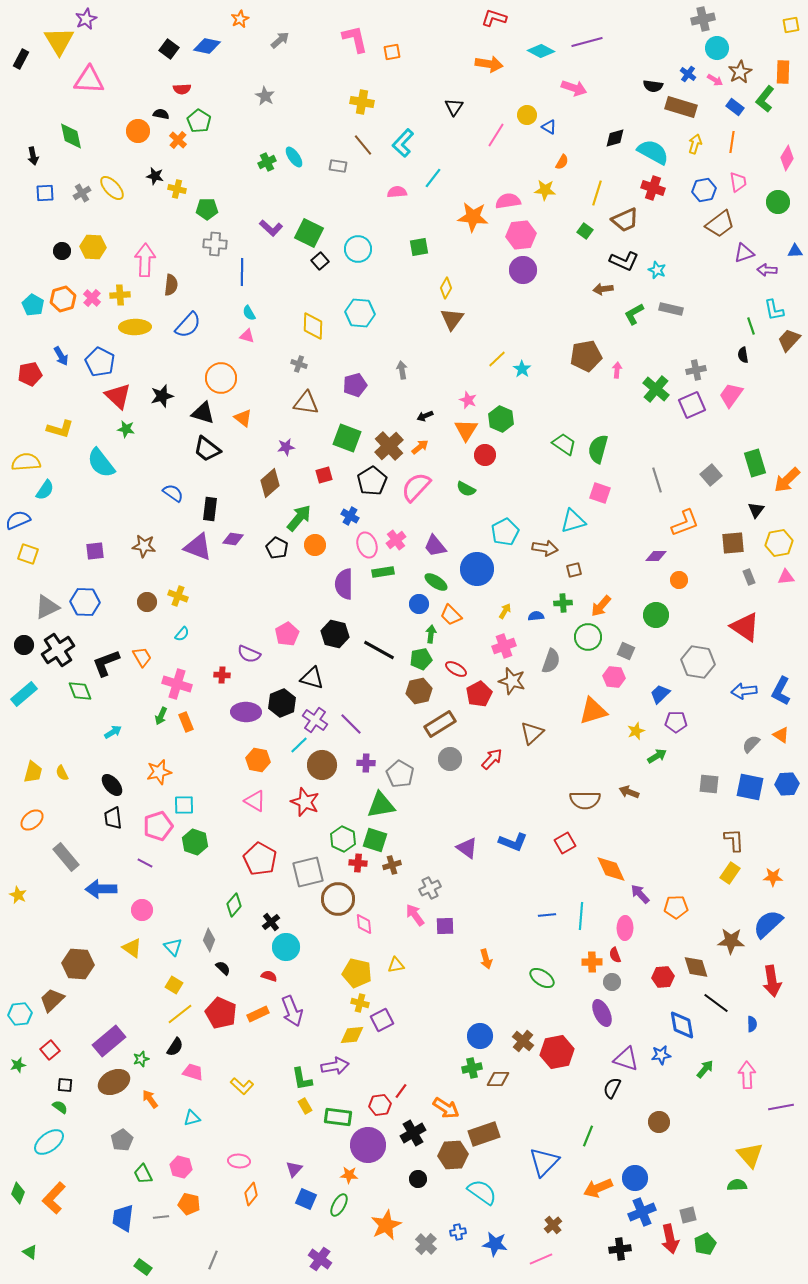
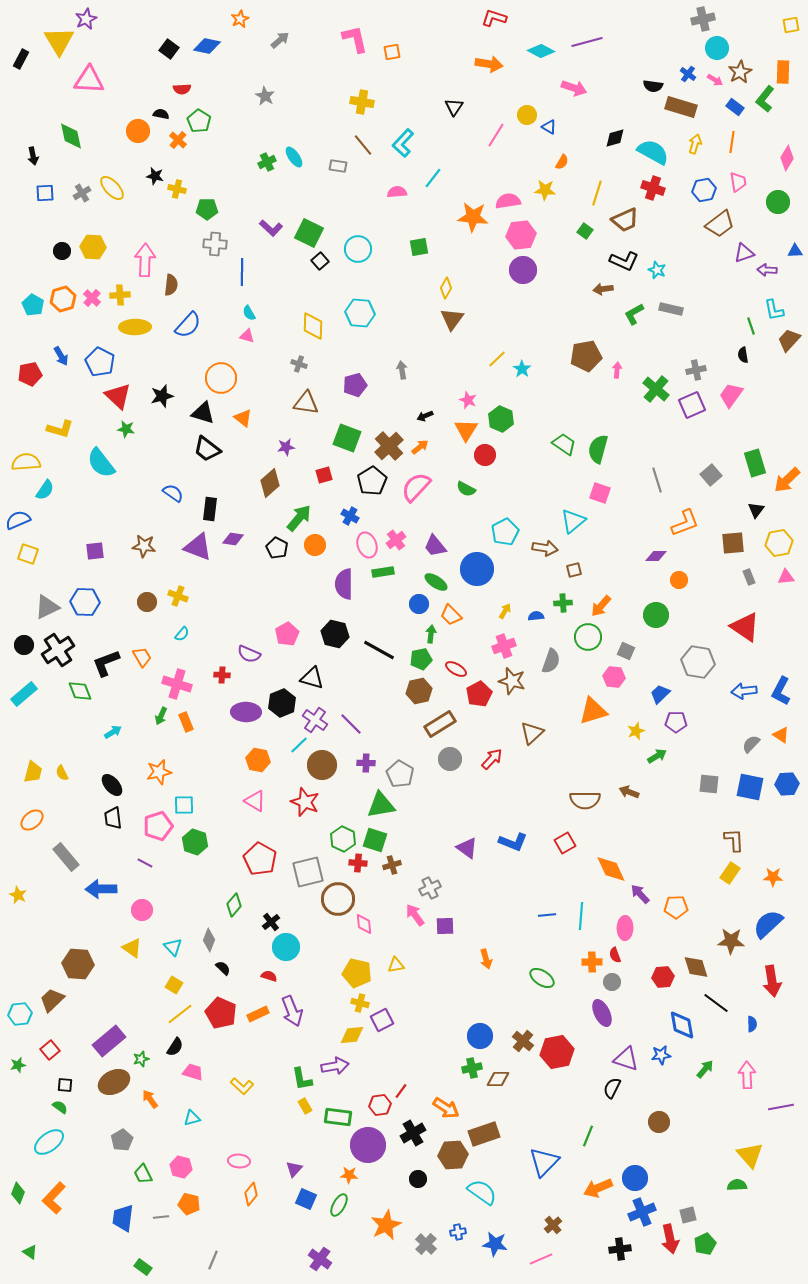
cyan triangle at (573, 521): rotated 24 degrees counterclockwise
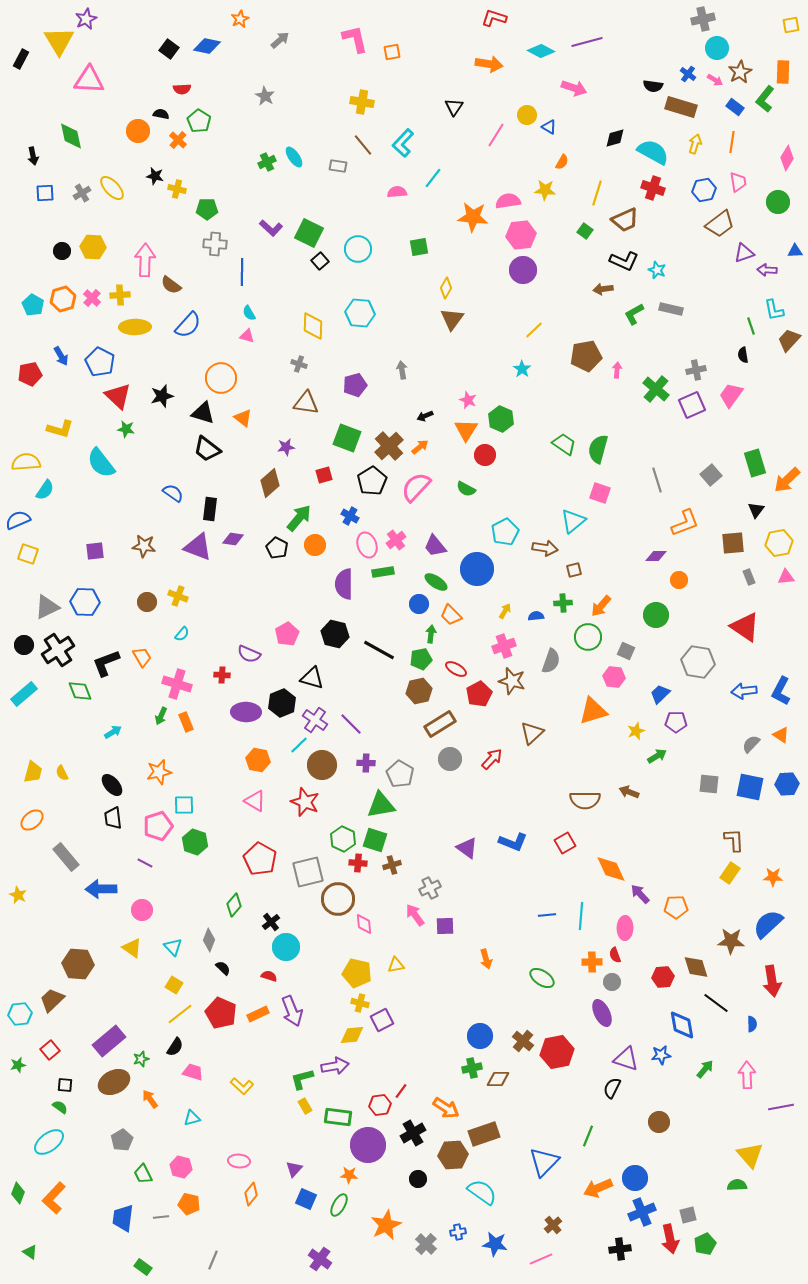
brown semicircle at (171, 285): rotated 120 degrees clockwise
yellow line at (497, 359): moved 37 px right, 29 px up
green L-shape at (302, 1079): rotated 85 degrees clockwise
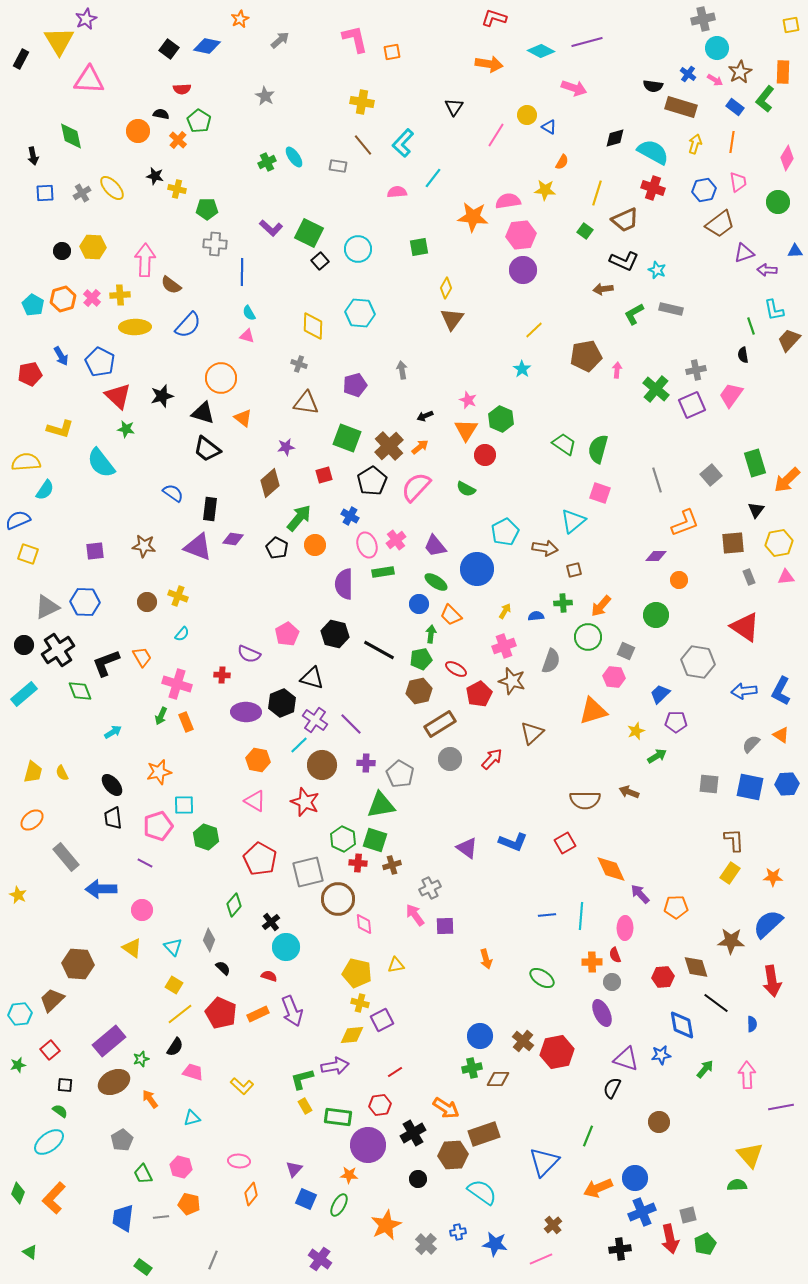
green hexagon at (195, 842): moved 11 px right, 5 px up
red line at (401, 1091): moved 6 px left, 19 px up; rotated 21 degrees clockwise
green semicircle at (60, 1107): moved 4 px down
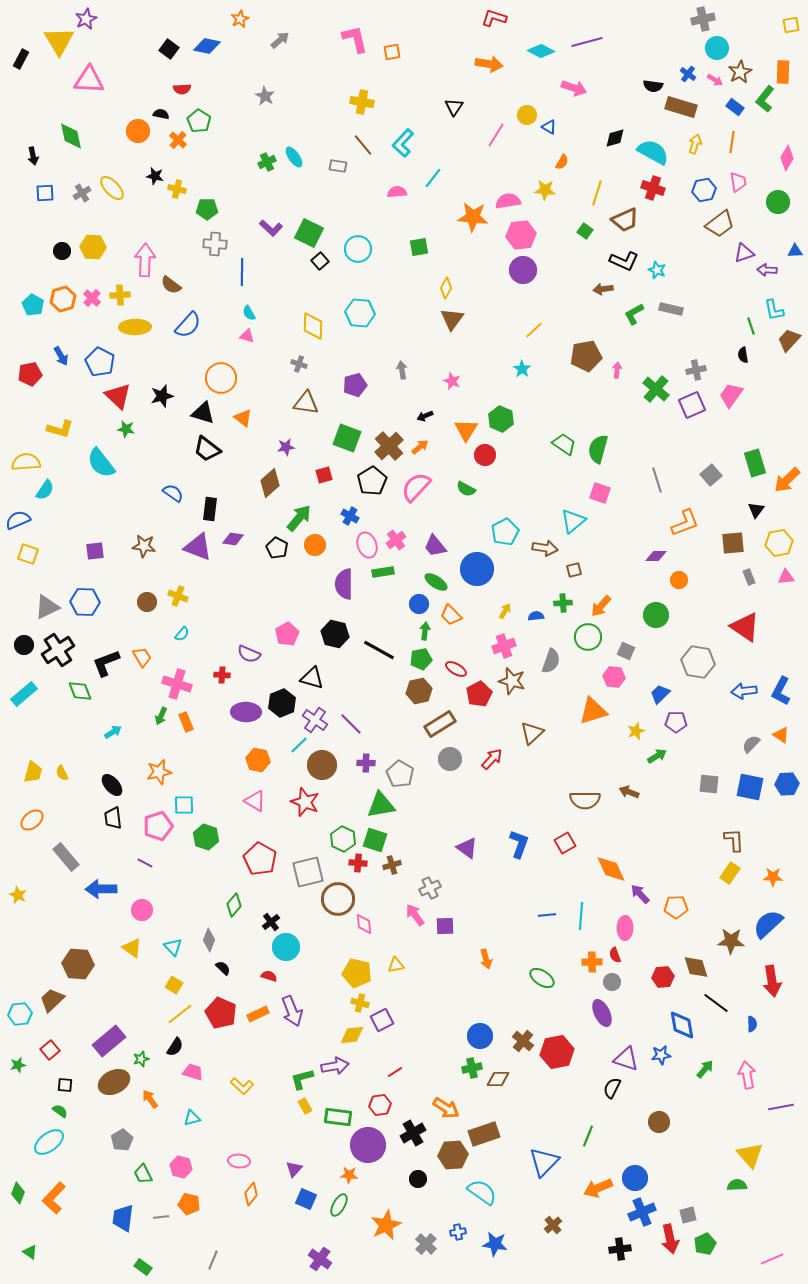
pink star at (468, 400): moved 16 px left, 19 px up
green arrow at (431, 634): moved 6 px left, 3 px up
blue L-shape at (513, 842): moved 6 px right, 2 px down; rotated 92 degrees counterclockwise
pink arrow at (747, 1075): rotated 8 degrees counterclockwise
pink line at (541, 1259): moved 231 px right
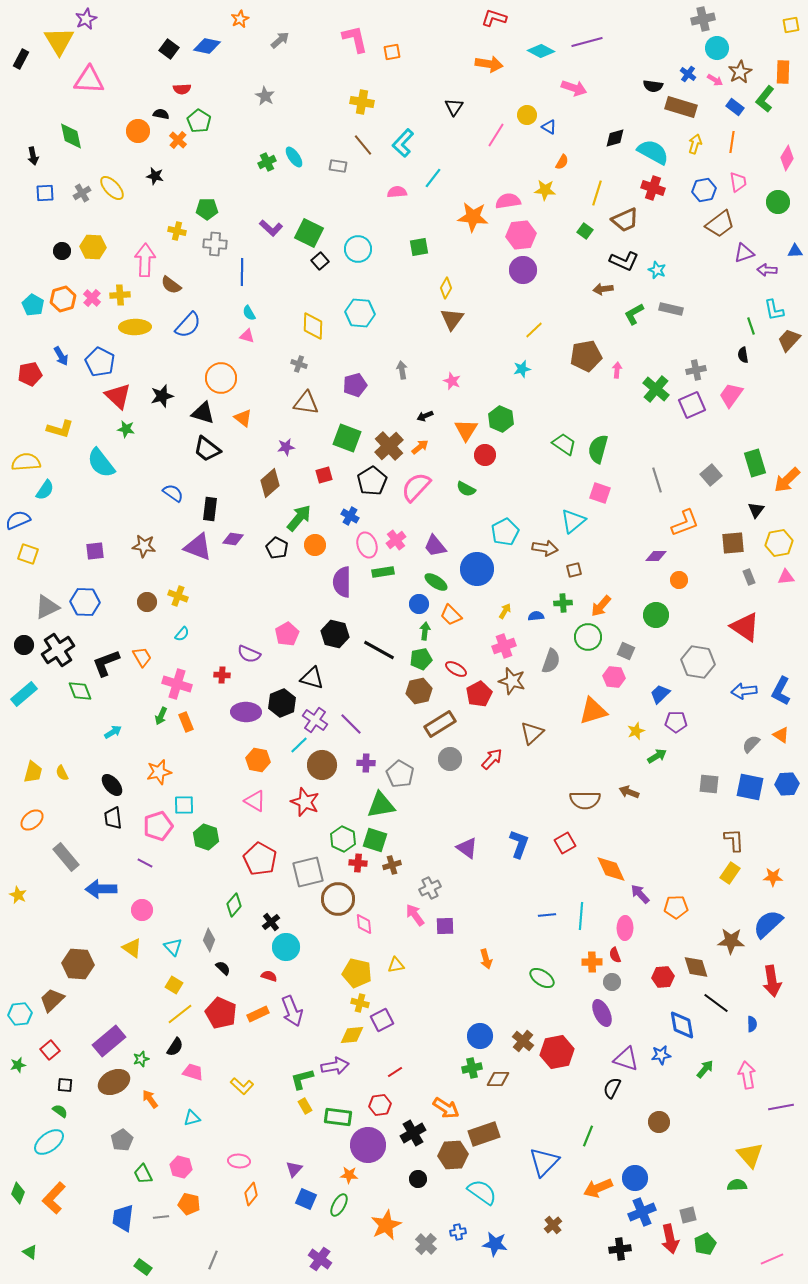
yellow cross at (177, 189): moved 42 px down
cyan star at (522, 369): rotated 24 degrees clockwise
purple semicircle at (344, 584): moved 2 px left, 2 px up
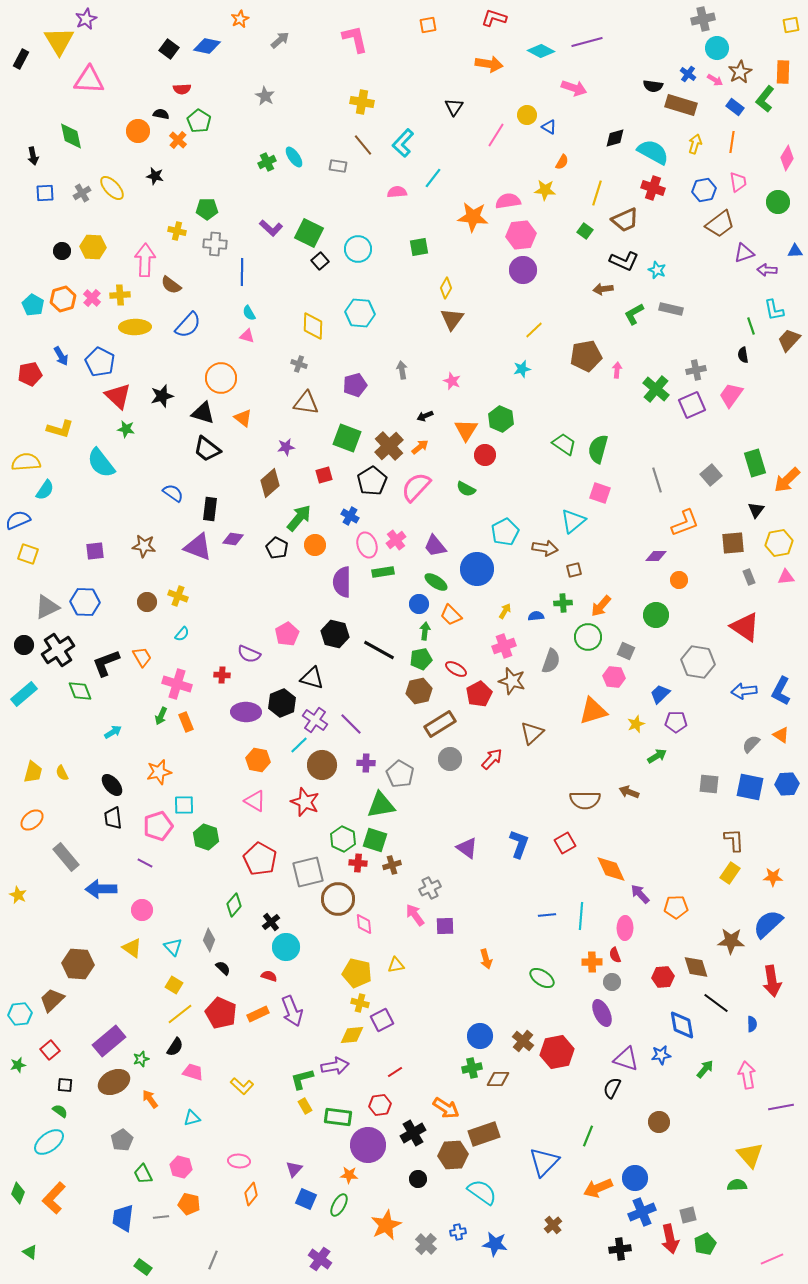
orange square at (392, 52): moved 36 px right, 27 px up
brown rectangle at (681, 107): moved 2 px up
yellow star at (636, 731): moved 7 px up
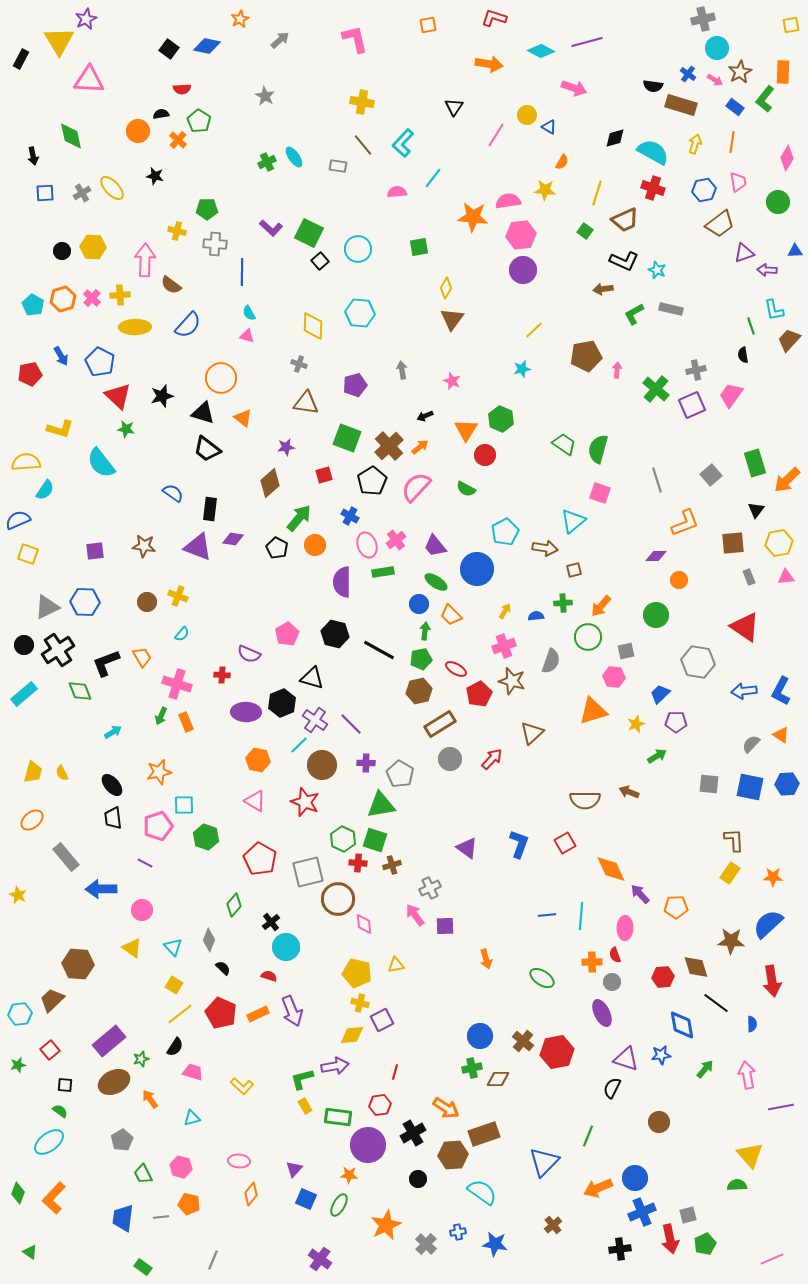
black semicircle at (161, 114): rotated 21 degrees counterclockwise
gray square at (626, 651): rotated 36 degrees counterclockwise
red line at (395, 1072): rotated 42 degrees counterclockwise
